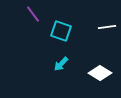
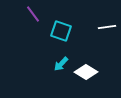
white diamond: moved 14 px left, 1 px up
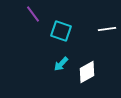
white line: moved 2 px down
white diamond: moved 1 px right; rotated 60 degrees counterclockwise
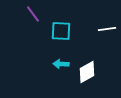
cyan square: rotated 15 degrees counterclockwise
cyan arrow: rotated 49 degrees clockwise
